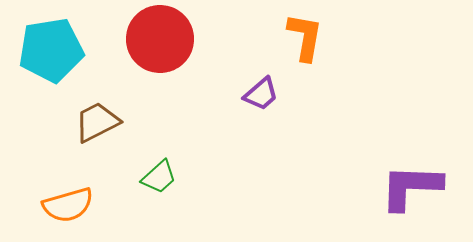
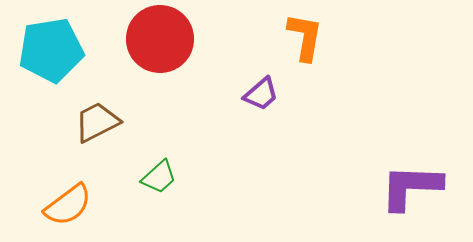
orange semicircle: rotated 21 degrees counterclockwise
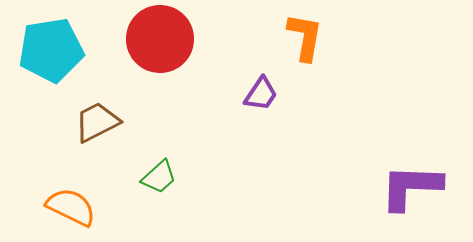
purple trapezoid: rotated 15 degrees counterclockwise
orange semicircle: moved 3 px right, 2 px down; rotated 117 degrees counterclockwise
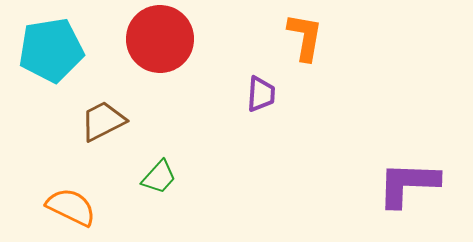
purple trapezoid: rotated 30 degrees counterclockwise
brown trapezoid: moved 6 px right, 1 px up
green trapezoid: rotated 6 degrees counterclockwise
purple L-shape: moved 3 px left, 3 px up
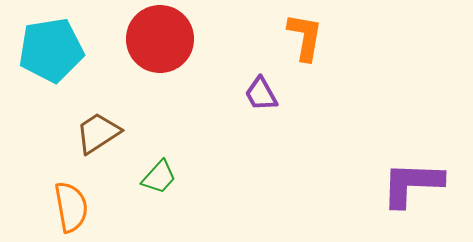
purple trapezoid: rotated 147 degrees clockwise
brown trapezoid: moved 5 px left, 12 px down; rotated 6 degrees counterclockwise
purple L-shape: moved 4 px right
orange semicircle: rotated 54 degrees clockwise
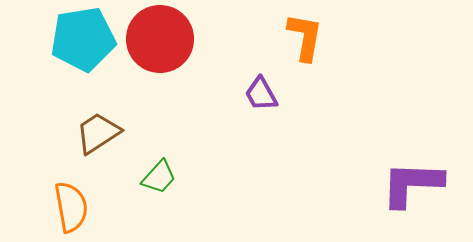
cyan pentagon: moved 32 px right, 11 px up
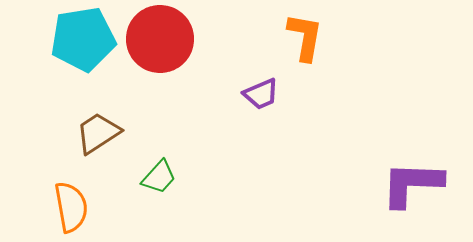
purple trapezoid: rotated 84 degrees counterclockwise
